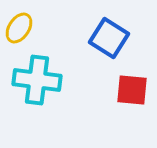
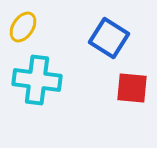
yellow ellipse: moved 4 px right, 1 px up
red square: moved 2 px up
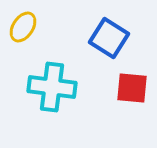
cyan cross: moved 15 px right, 7 px down
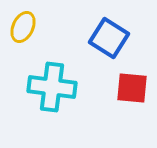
yellow ellipse: rotated 8 degrees counterclockwise
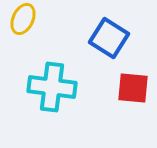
yellow ellipse: moved 8 px up
red square: moved 1 px right
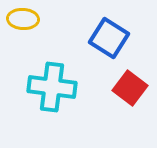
yellow ellipse: rotated 68 degrees clockwise
red square: moved 3 px left; rotated 32 degrees clockwise
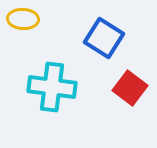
blue square: moved 5 px left
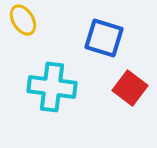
yellow ellipse: moved 1 px down; rotated 56 degrees clockwise
blue square: rotated 15 degrees counterclockwise
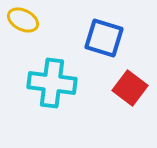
yellow ellipse: rotated 32 degrees counterclockwise
cyan cross: moved 4 px up
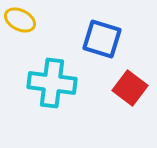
yellow ellipse: moved 3 px left
blue square: moved 2 px left, 1 px down
